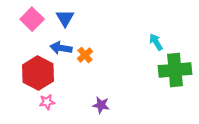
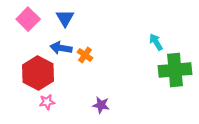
pink square: moved 4 px left
orange cross: rotated 14 degrees counterclockwise
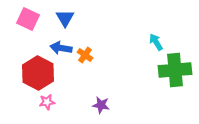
pink square: rotated 20 degrees counterclockwise
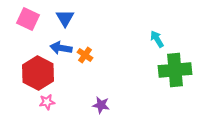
cyan arrow: moved 1 px right, 3 px up
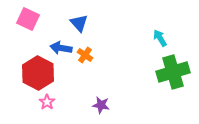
blue triangle: moved 14 px right, 5 px down; rotated 12 degrees counterclockwise
cyan arrow: moved 3 px right, 1 px up
green cross: moved 2 px left, 2 px down; rotated 12 degrees counterclockwise
pink star: rotated 28 degrees counterclockwise
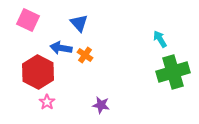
pink square: moved 1 px down
cyan arrow: moved 1 px down
red hexagon: moved 1 px up
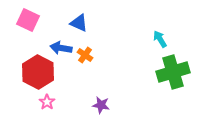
blue triangle: rotated 24 degrees counterclockwise
